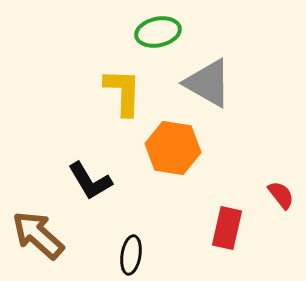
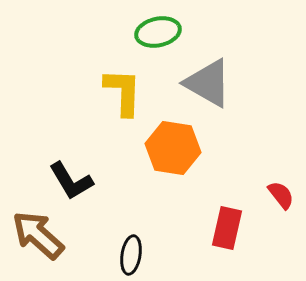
black L-shape: moved 19 px left
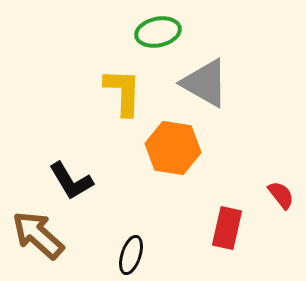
gray triangle: moved 3 px left
black ellipse: rotated 9 degrees clockwise
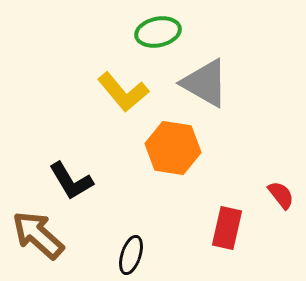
yellow L-shape: rotated 138 degrees clockwise
